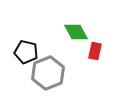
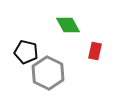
green diamond: moved 8 px left, 7 px up
gray hexagon: rotated 12 degrees counterclockwise
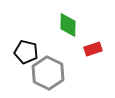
green diamond: rotated 30 degrees clockwise
red rectangle: moved 2 px left, 2 px up; rotated 60 degrees clockwise
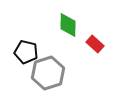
red rectangle: moved 2 px right, 5 px up; rotated 60 degrees clockwise
gray hexagon: rotated 16 degrees clockwise
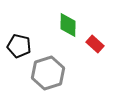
black pentagon: moved 7 px left, 6 px up
